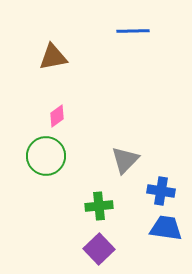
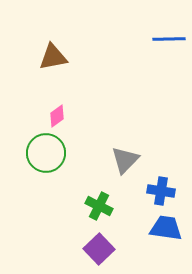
blue line: moved 36 px right, 8 px down
green circle: moved 3 px up
green cross: rotated 32 degrees clockwise
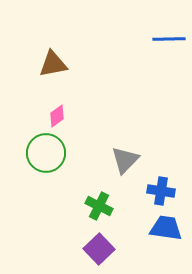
brown triangle: moved 7 px down
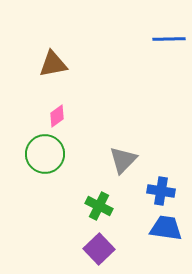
green circle: moved 1 px left, 1 px down
gray triangle: moved 2 px left
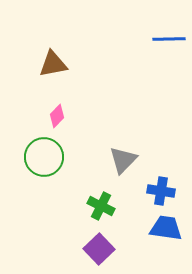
pink diamond: rotated 10 degrees counterclockwise
green circle: moved 1 px left, 3 px down
green cross: moved 2 px right
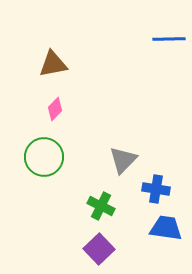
pink diamond: moved 2 px left, 7 px up
blue cross: moved 5 px left, 2 px up
